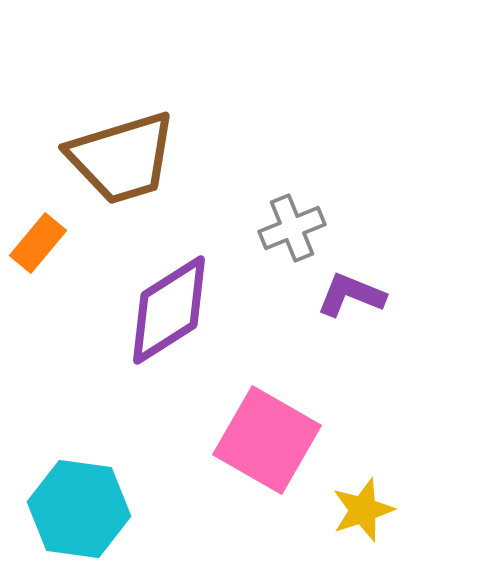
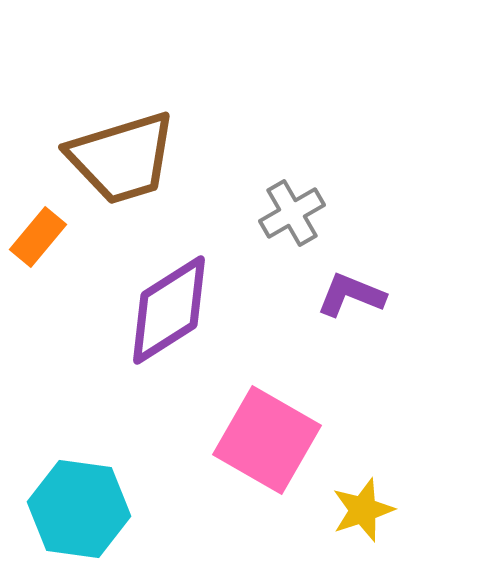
gray cross: moved 15 px up; rotated 8 degrees counterclockwise
orange rectangle: moved 6 px up
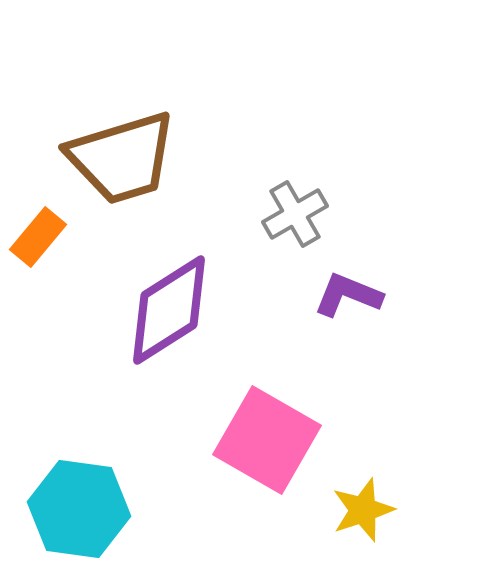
gray cross: moved 3 px right, 1 px down
purple L-shape: moved 3 px left
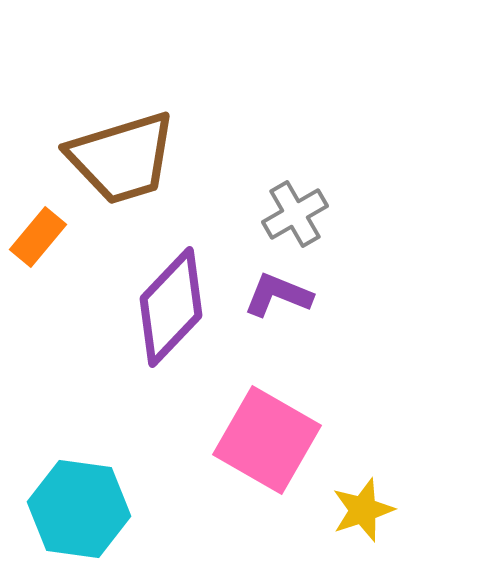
purple L-shape: moved 70 px left
purple diamond: moved 2 px right, 3 px up; rotated 14 degrees counterclockwise
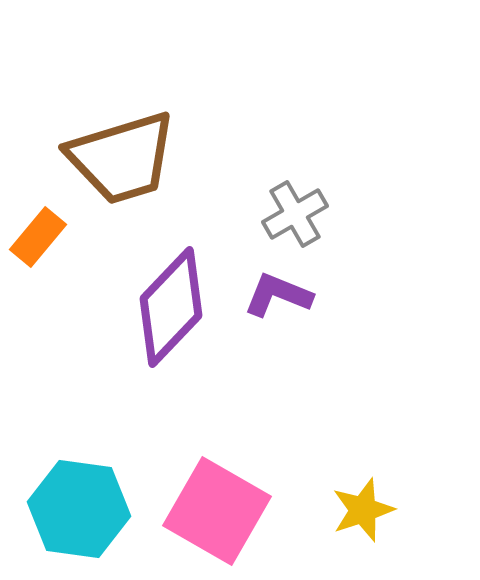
pink square: moved 50 px left, 71 px down
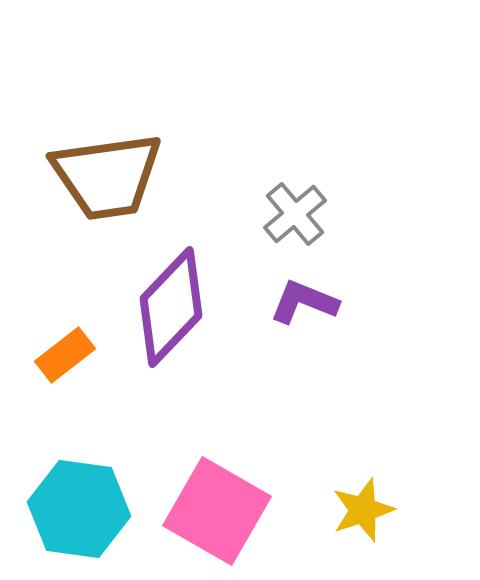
brown trapezoid: moved 15 px left, 18 px down; rotated 9 degrees clockwise
gray cross: rotated 10 degrees counterclockwise
orange rectangle: moved 27 px right, 118 px down; rotated 12 degrees clockwise
purple L-shape: moved 26 px right, 7 px down
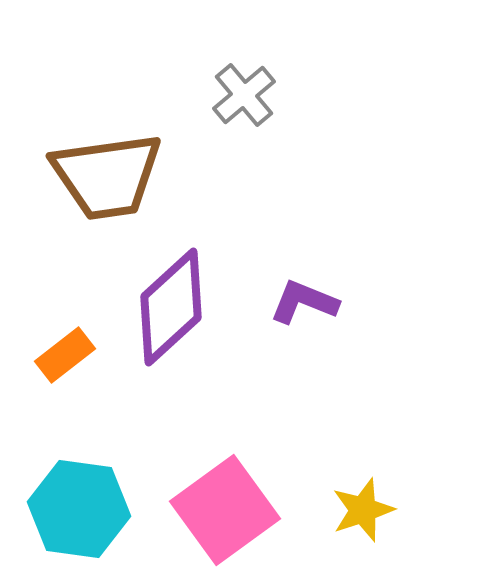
gray cross: moved 51 px left, 119 px up
purple diamond: rotated 4 degrees clockwise
pink square: moved 8 px right, 1 px up; rotated 24 degrees clockwise
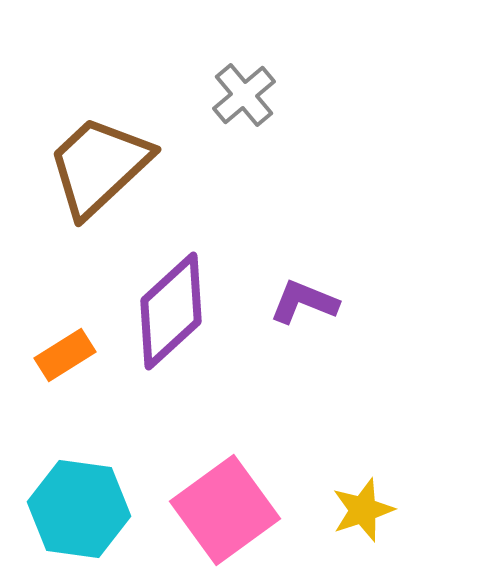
brown trapezoid: moved 8 px left, 10 px up; rotated 145 degrees clockwise
purple diamond: moved 4 px down
orange rectangle: rotated 6 degrees clockwise
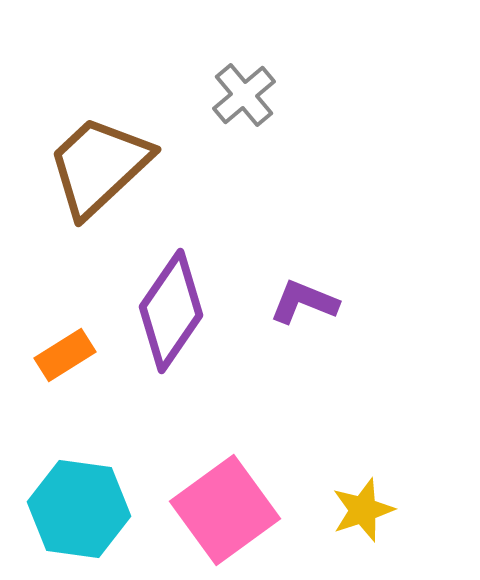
purple diamond: rotated 13 degrees counterclockwise
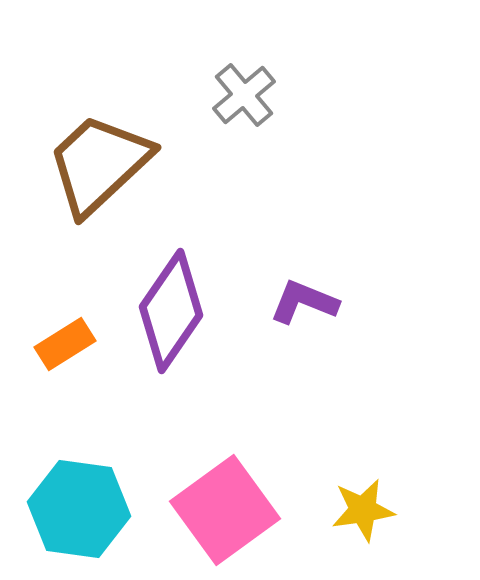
brown trapezoid: moved 2 px up
orange rectangle: moved 11 px up
yellow star: rotated 10 degrees clockwise
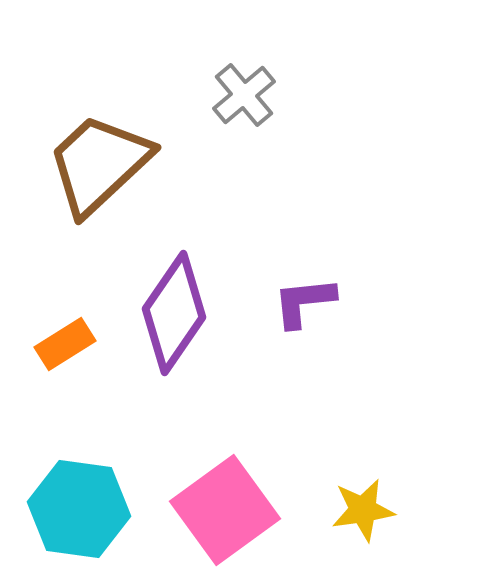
purple L-shape: rotated 28 degrees counterclockwise
purple diamond: moved 3 px right, 2 px down
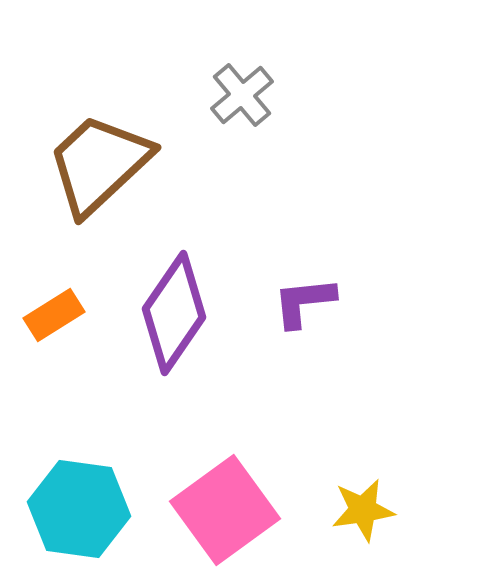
gray cross: moved 2 px left
orange rectangle: moved 11 px left, 29 px up
